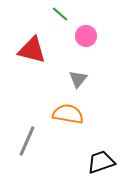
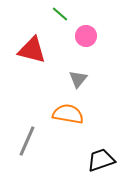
black trapezoid: moved 2 px up
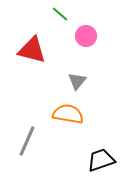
gray triangle: moved 1 px left, 2 px down
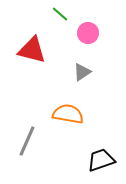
pink circle: moved 2 px right, 3 px up
gray triangle: moved 5 px right, 9 px up; rotated 18 degrees clockwise
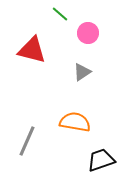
orange semicircle: moved 7 px right, 8 px down
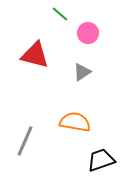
red triangle: moved 3 px right, 5 px down
gray line: moved 2 px left
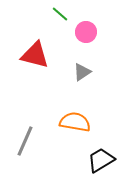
pink circle: moved 2 px left, 1 px up
black trapezoid: rotated 12 degrees counterclockwise
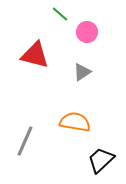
pink circle: moved 1 px right
black trapezoid: rotated 12 degrees counterclockwise
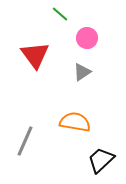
pink circle: moved 6 px down
red triangle: rotated 40 degrees clockwise
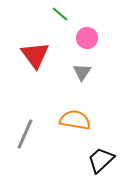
gray triangle: rotated 24 degrees counterclockwise
orange semicircle: moved 2 px up
gray line: moved 7 px up
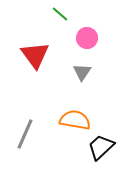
black trapezoid: moved 13 px up
